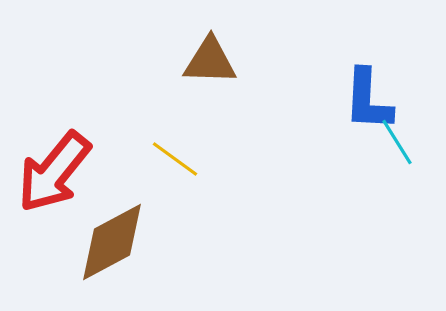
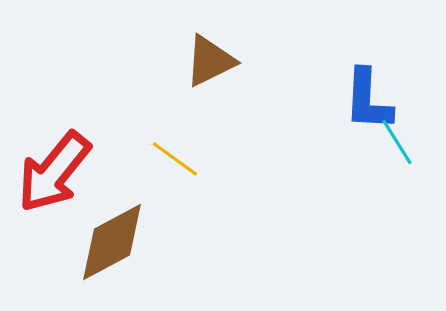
brown triangle: rotated 28 degrees counterclockwise
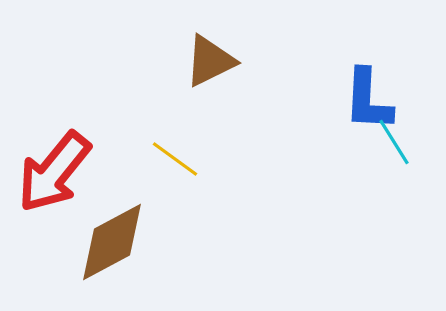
cyan line: moved 3 px left
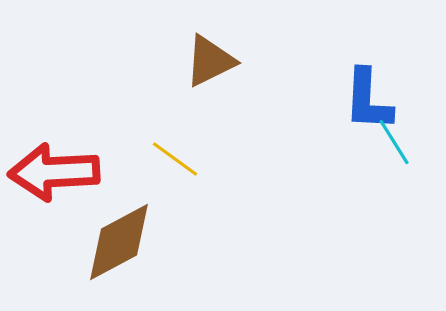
red arrow: rotated 48 degrees clockwise
brown diamond: moved 7 px right
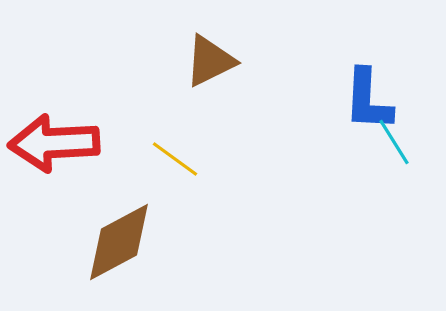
red arrow: moved 29 px up
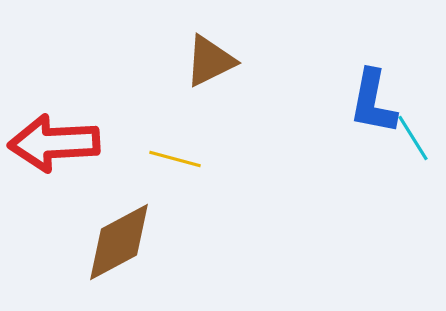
blue L-shape: moved 5 px right, 2 px down; rotated 8 degrees clockwise
cyan line: moved 19 px right, 4 px up
yellow line: rotated 21 degrees counterclockwise
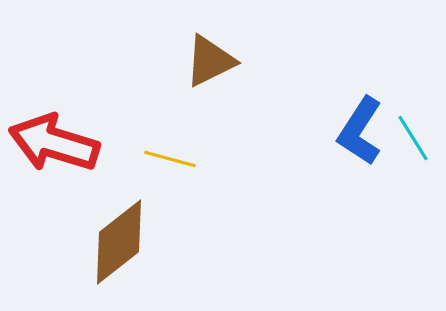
blue L-shape: moved 13 px left, 29 px down; rotated 22 degrees clockwise
red arrow: rotated 20 degrees clockwise
yellow line: moved 5 px left
brown diamond: rotated 10 degrees counterclockwise
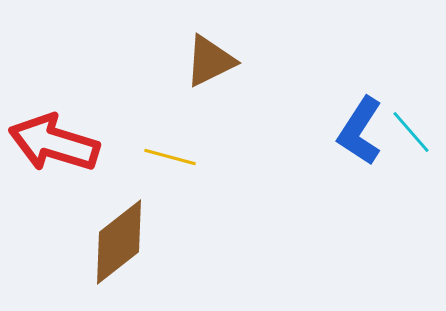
cyan line: moved 2 px left, 6 px up; rotated 9 degrees counterclockwise
yellow line: moved 2 px up
